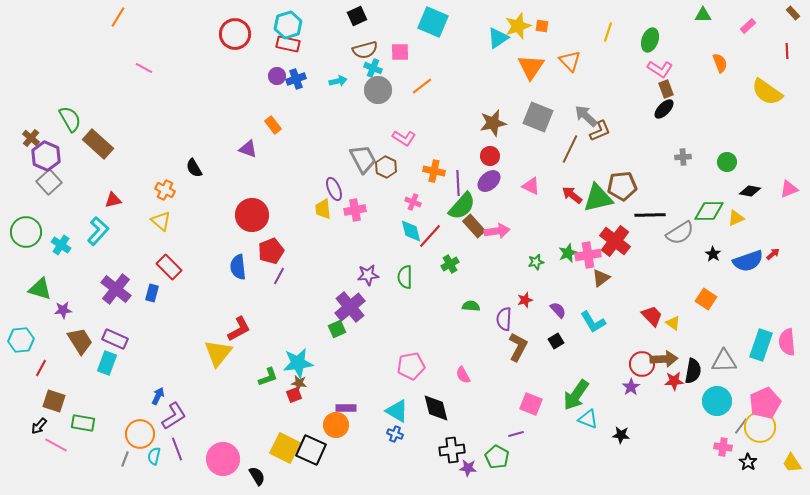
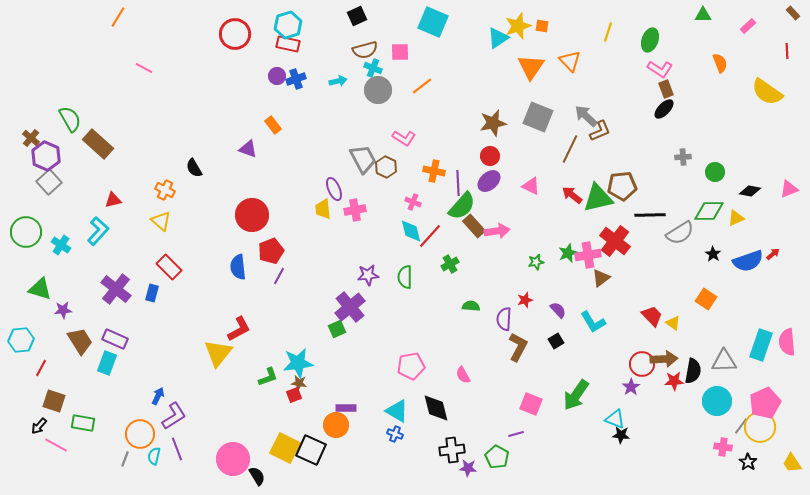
green circle at (727, 162): moved 12 px left, 10 px down
cyan triangle at (588, 419): moved 27 px right
pink circle at (223, 459): moved 10 px right
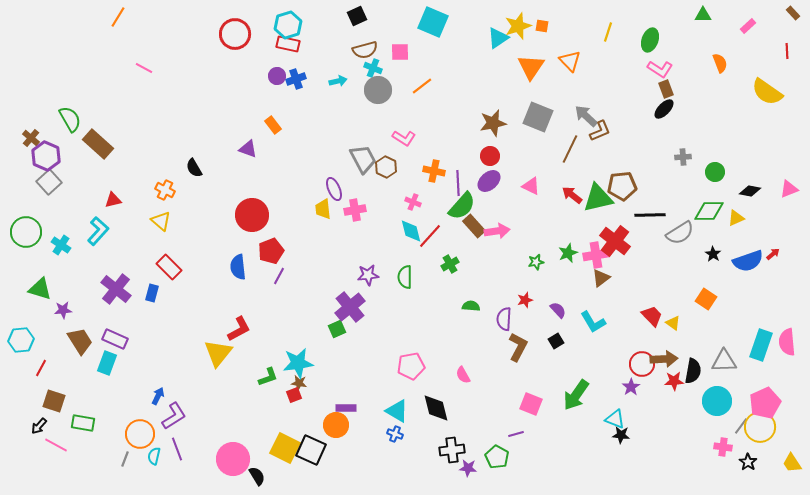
pink cross at (588, 255): moved 8 px right
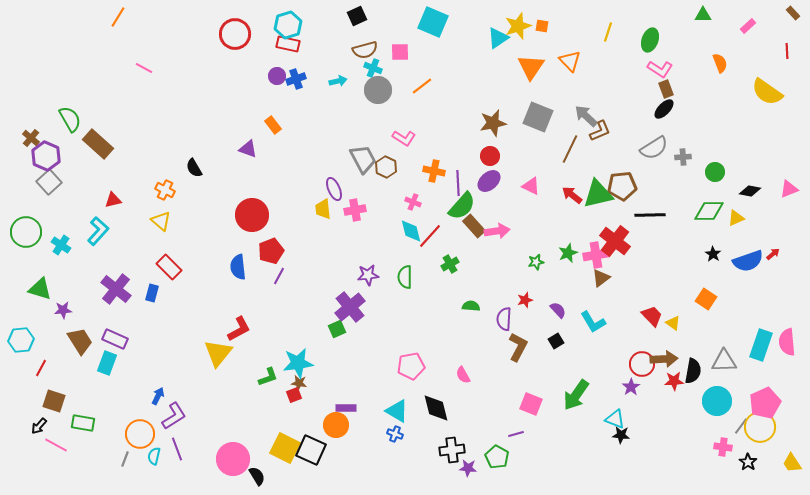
green triangle at (598, 198): moved 4 px up
gray semicircle at (680, 233): moved 26 px left, 85 px up
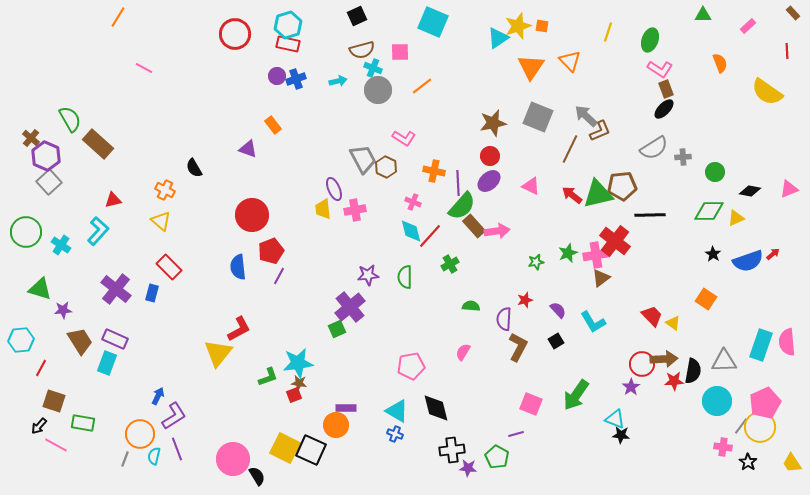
brown semicircle at (365, 50): moved 3 px left
pink semicircle at (463, 375): moved 23 px up; rotated 60 degrees clockwise
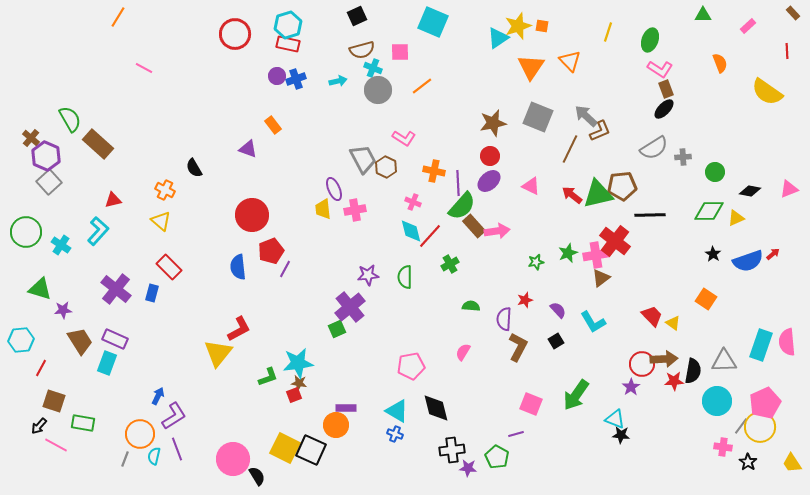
purple line at (279, 276): moved 6 px right, 7 px up
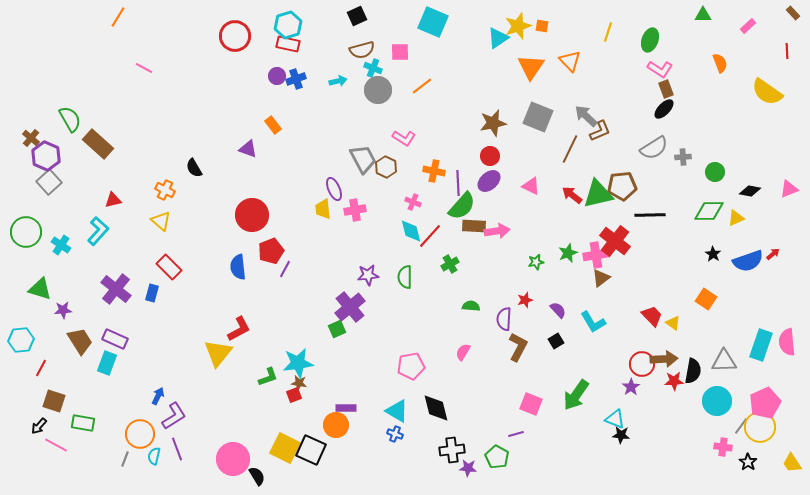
red circle at (235, 34): moved 2 px down
brown rectangle at (474, 226): rotated 45 degrees counterclockwise
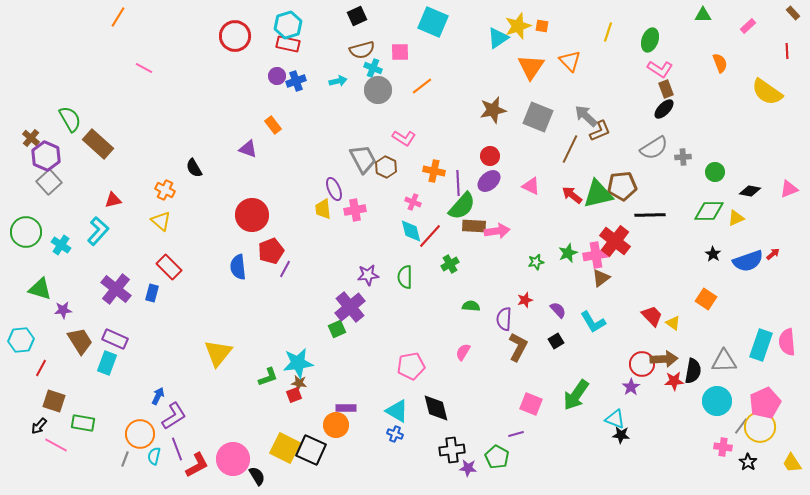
blue cross at (296, 79): moved 2 px down
brown star at (493, 123): moved 13 px up
red L-shape at (239, 329): moved 42 px left, 136 px down
